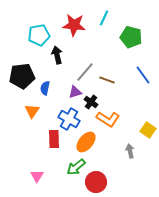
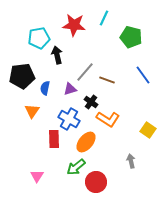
cyan pentagon: moved 3 px down
purple triangle: moved 5 px left, 3 px up
gray arrow: moved 1 px right, 10 px down
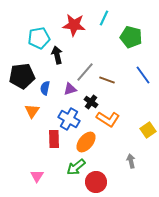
yellow square: rotated 21 degrees clockwise
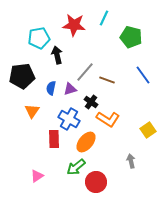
blue semicircle: moved 6 px right
pink triangle: rotated 24 degrees clockwise
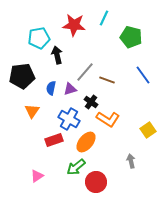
red rectangle: moved 1 px down; rotated 72 degrees clockwise
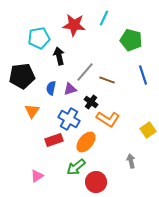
green pentagon: moved 3 px down
black arrow: moved 2 px right, 1 px down
blue line: rotated 18 degrees clockwise
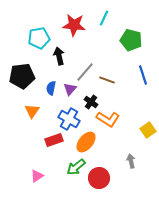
purple triangle: rotated 32 degrees counterclockwise
red circle: moved 3 px right, 4 px up
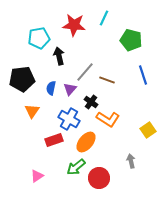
black pentagon: moved 3 px down
